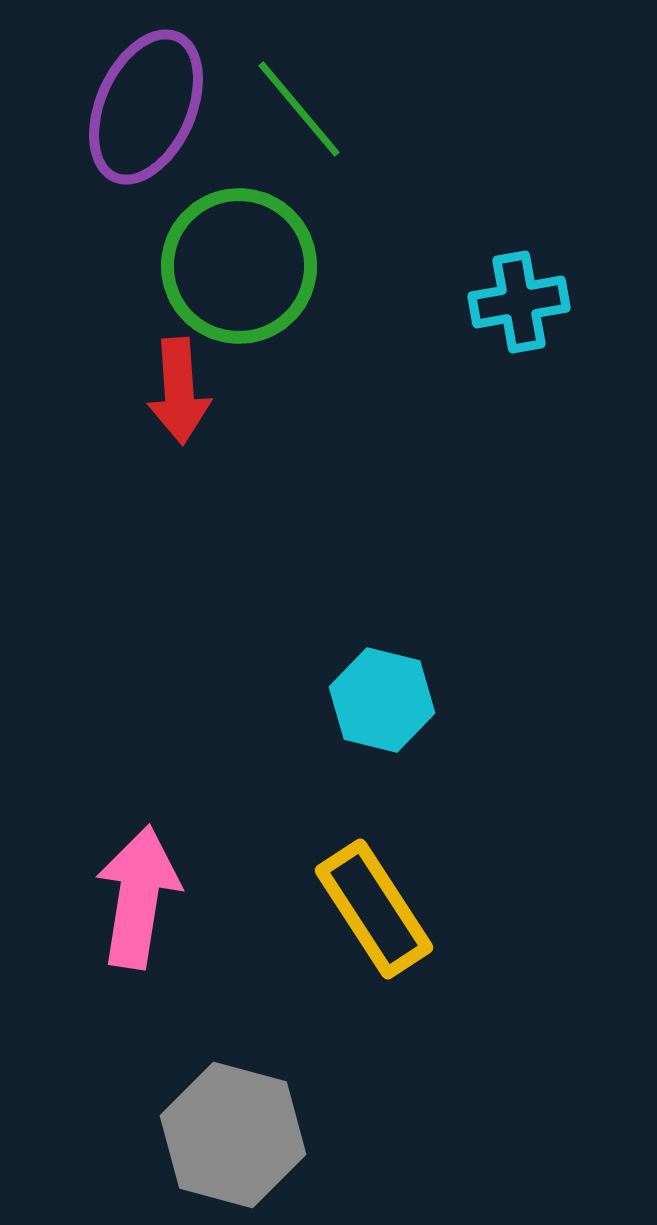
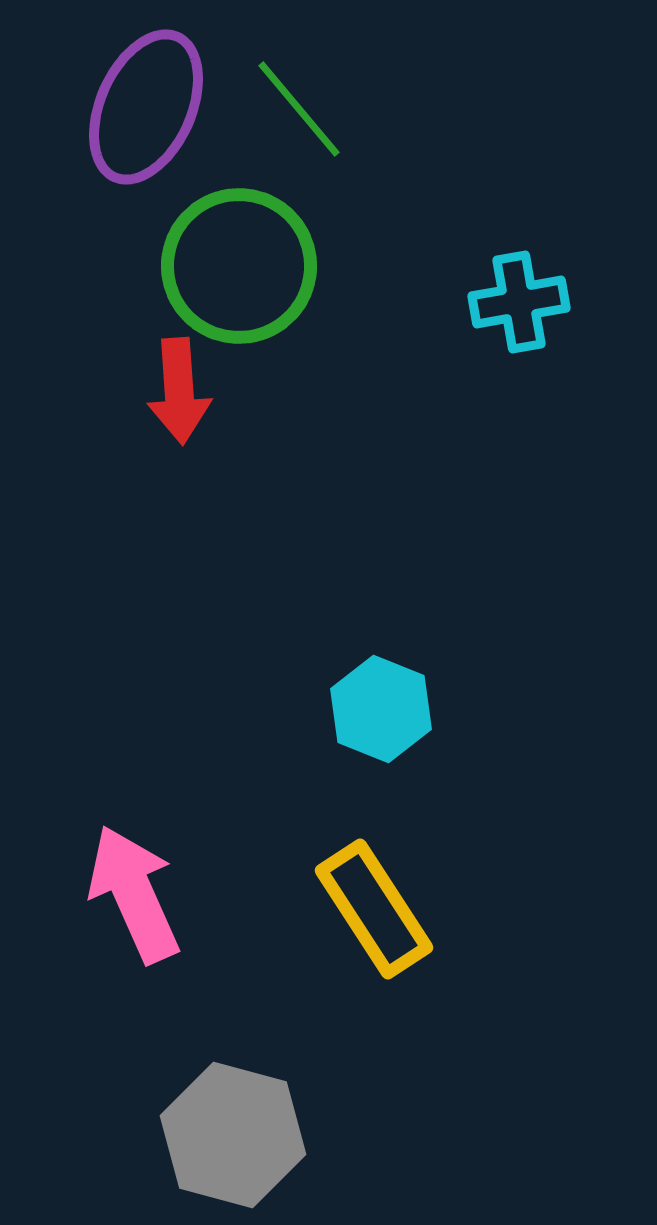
cyan hexagon: moved 1 px left, 9 px down; rotated 8 degrees clockwise
pink arrow: moved 4 px left, 3 px up; rotated 33 degrees counterclockwise
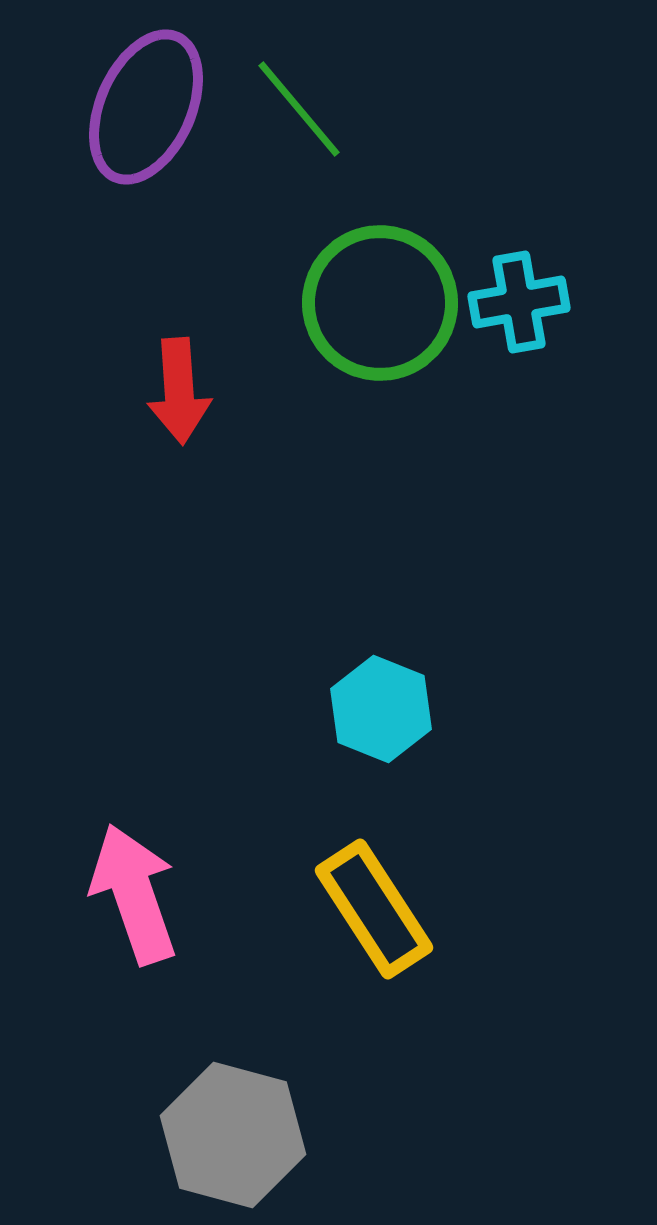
green circle: moved 141 px right, 37 px down
pink arrow: rotated 5 degrees clockwise
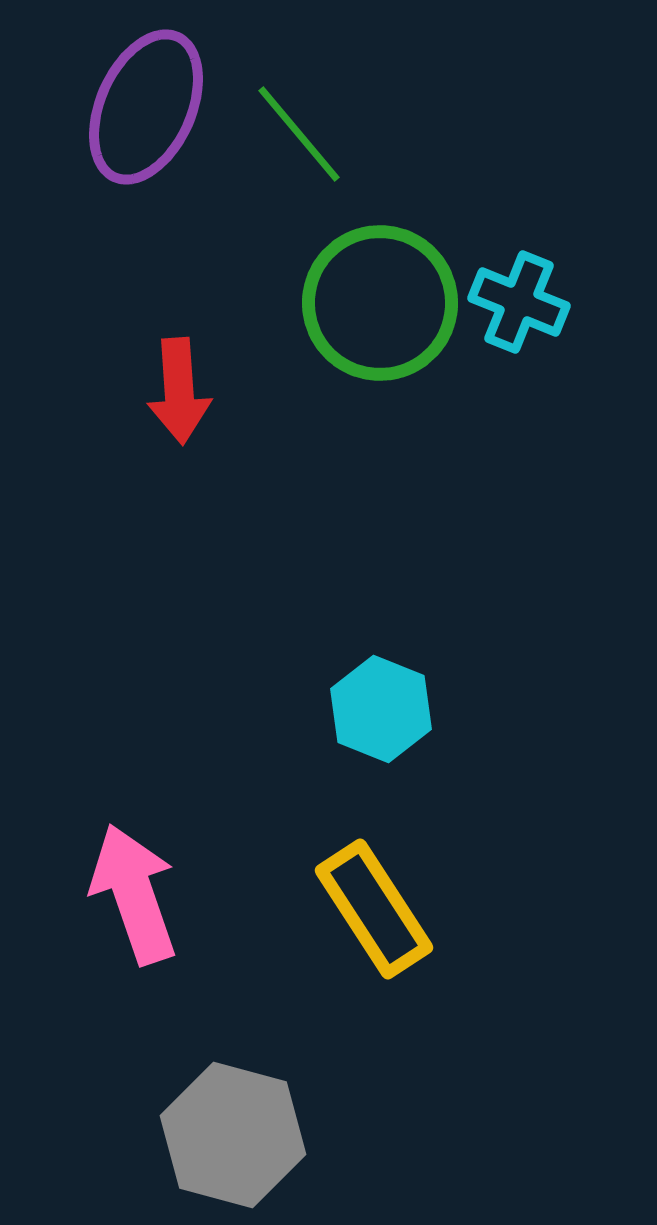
green line: moved 25 px down
cyan cross: rotated 32 degrees clockwise
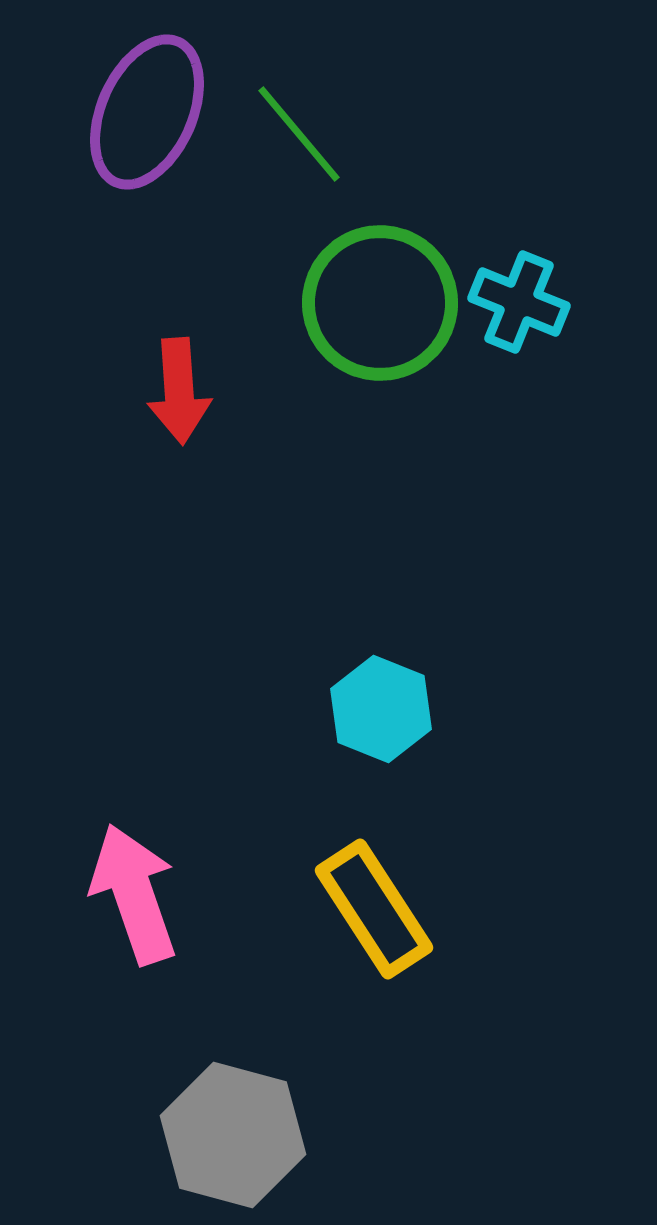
purple ellipse: moved 1 px right, 5 px down
